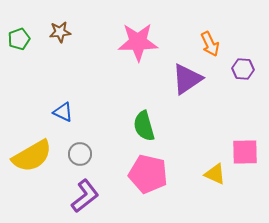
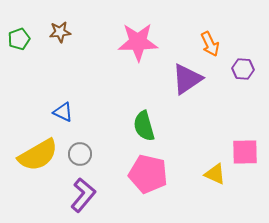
yellow semicircle: moved 6 px right, 1 px up
purple L-shape: moved 2 px left, 1 px up; rotated 12 degrees counterclockwise
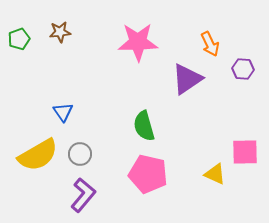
blue triangle: rotated 30 degrees clockwise
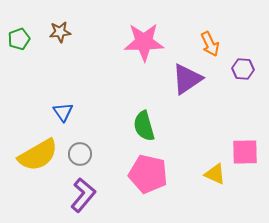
pink star: moved 6 px right
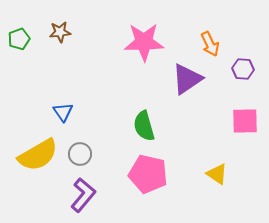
pink square: moved 31 px up
yellow triangle: moved 2 px right; rotated 10 degrees clockwise
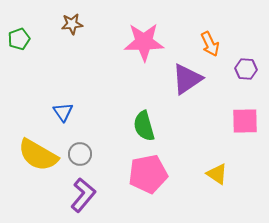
brown star: moved 12 px right, 8 px up
purple hexagon: moved 3 px right
yellow semicircle: rotated 60 degrees clockwise
pink pentagon: rotated 24 degrees counterclockwise
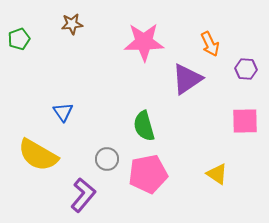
gray circle: moved 27 px right, 5 px down
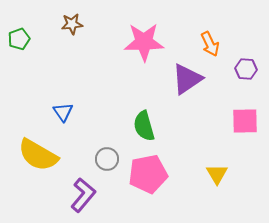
yellow triangle: rotated 25 degrees clockwise
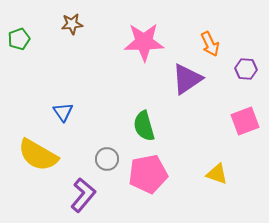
pink square: rotated 20 degrees counterclockwise
yellow triangle: rotated 40 degrees counterclockwise
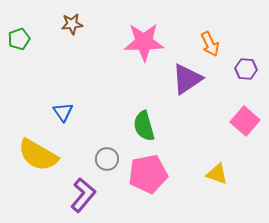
pink square: rotated 28 degrees counterclockwise
